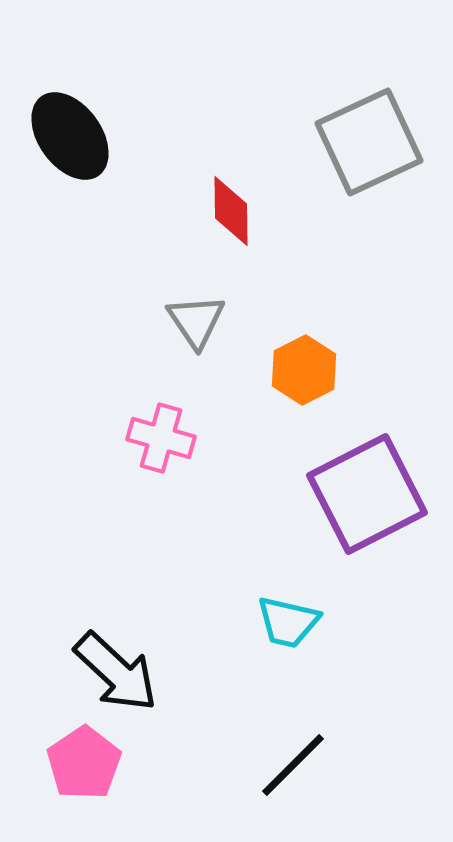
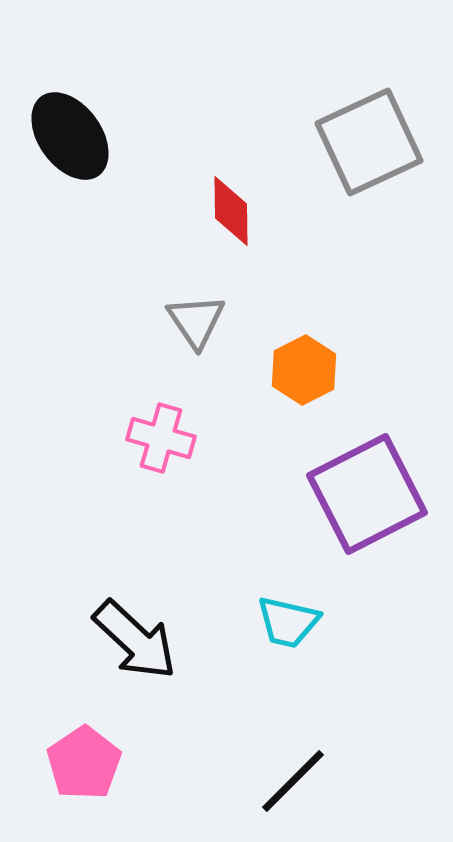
black arrow: moved 19 px right, 32 px up
black line: moved 16 px down
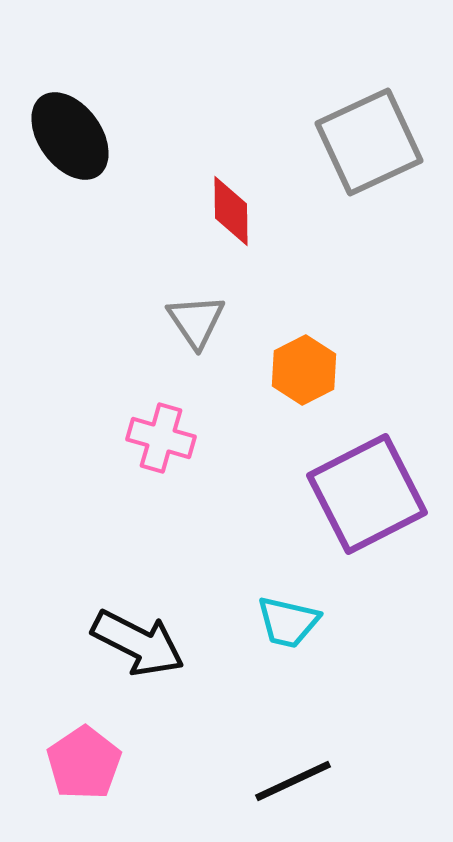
black arrow: moved 3 px right, 3 px down; rotated 16 degrees counterclockwise
black line: rotated 20 degrees clockwise
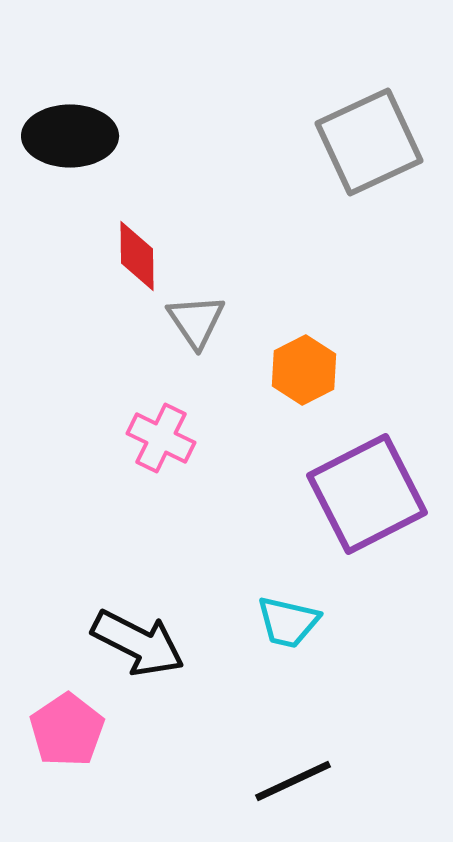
black ellipse: rotated 54 degrees counterclockwise
red diamond: moved 94 px left, 45 px down
pink cross: rotated 10 degrees clockwise
pink pentagon: moved 17 px left, 33 px up
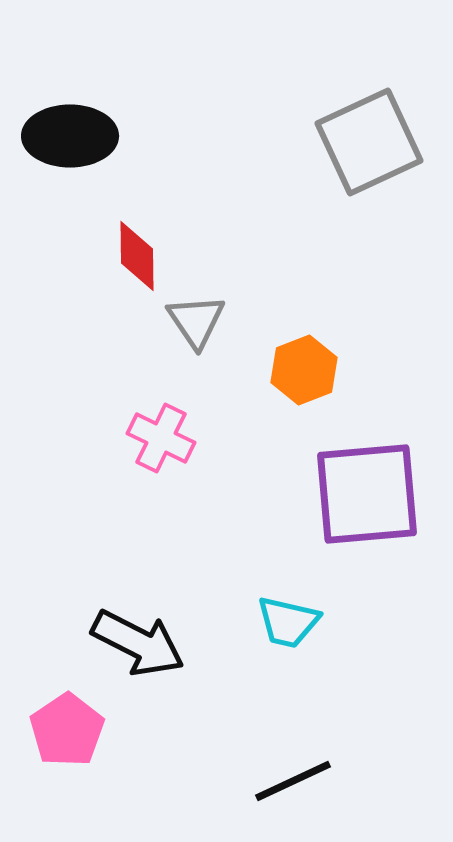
orange hexagon: rotated 6 degrees clockwise
purple square: rotated 22 degrees clockwise
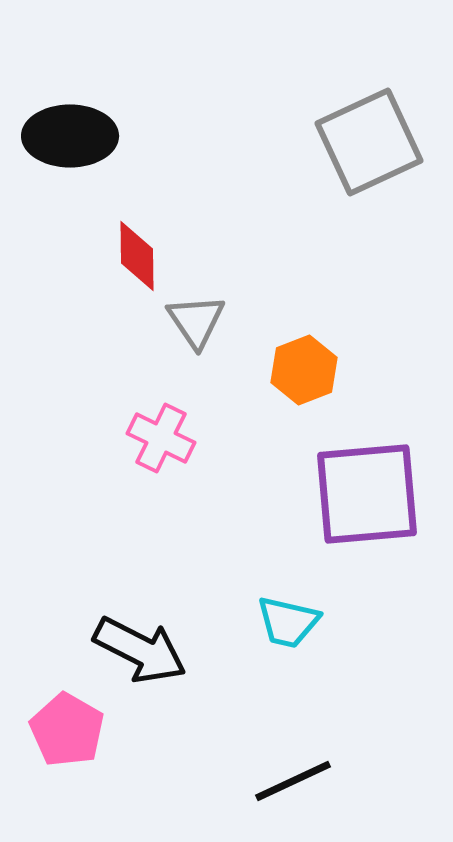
black arrow: moved 2 px right, 7 px down
pink pentagon: rotated 8 degrees counterclockwise
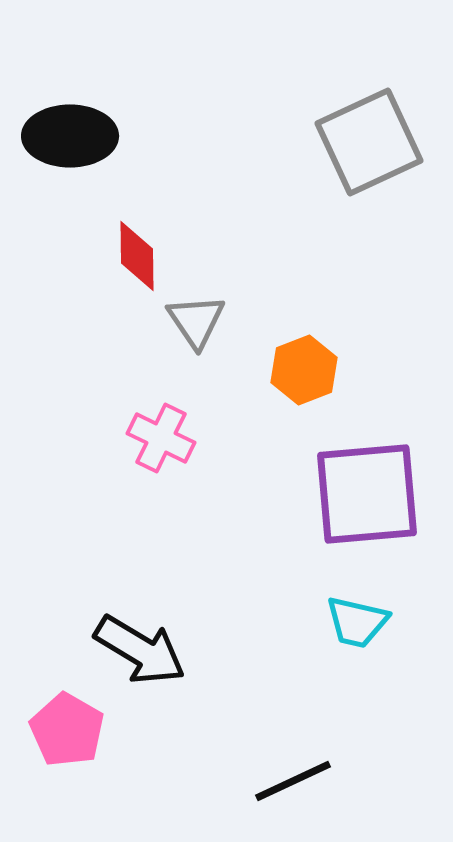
cyan trapezoid: moved 69 px right
black arrow: rotated 4 degrees clockwise
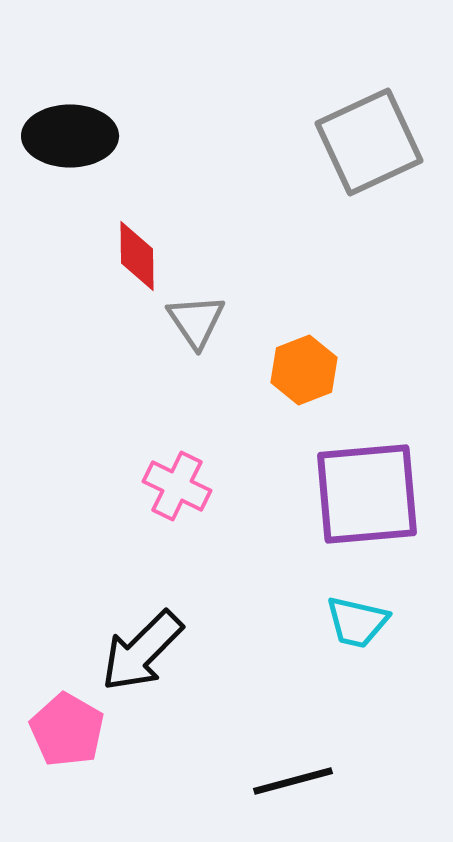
pink cross: moved 16 px right, 48 px down
black arrow: moved 2 px right, 1 px down; rotated 104 degrees clockwise
black line: rotated 10 degrees clockwise
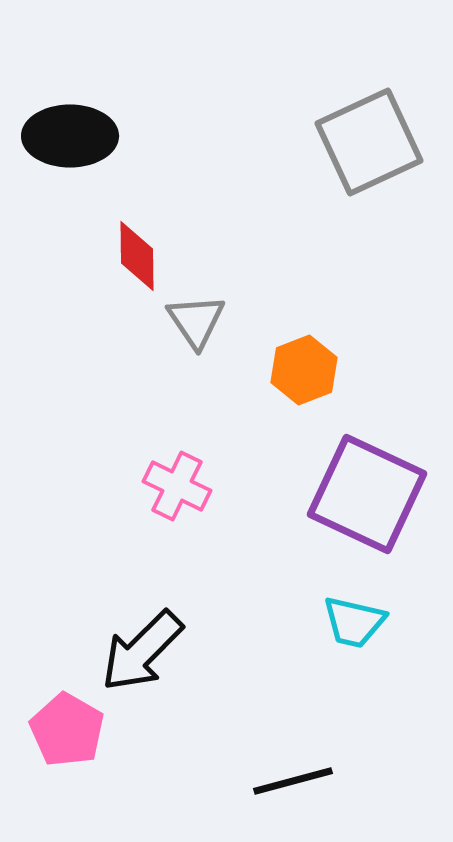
purple square: rotated 30 degrees clockwise
cyan trapezoid: moved 3 px left
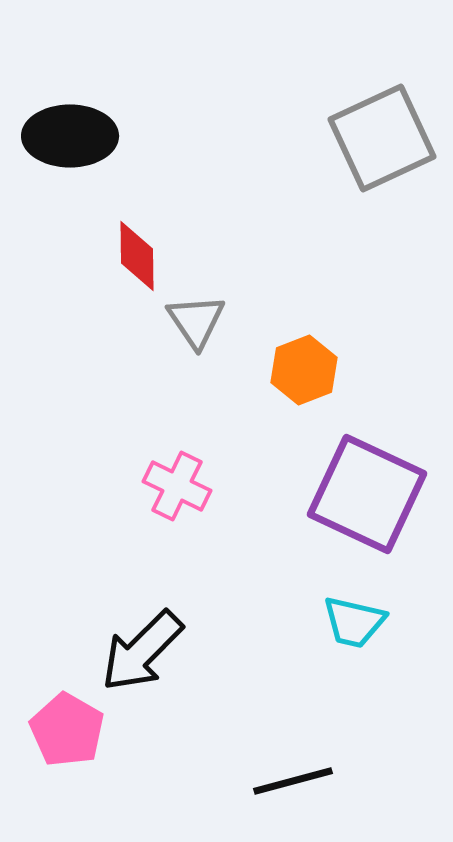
gray square: moved 13 px right, 4 px up
